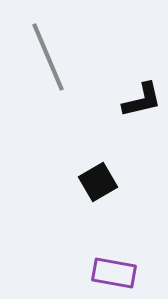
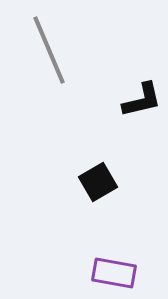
gray line: moved 1 px right, 7 px up
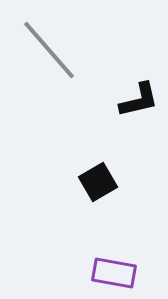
gray line: rotated 18 degrees counterclockwise
black L-shape: moved 3 px left
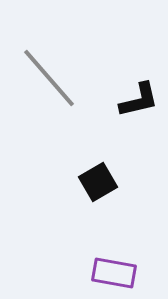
gray line: moved 28 px down
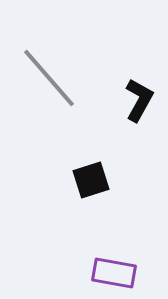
black L-shape: rotated 48 degrees counterclockwise
black square: moved 7 px left, 2 px up; rotated 12 degrees clockwise
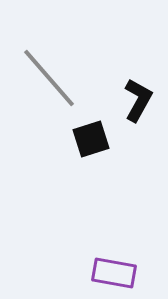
black L-shape: moved 1 px left
black square: moved 41 px up
